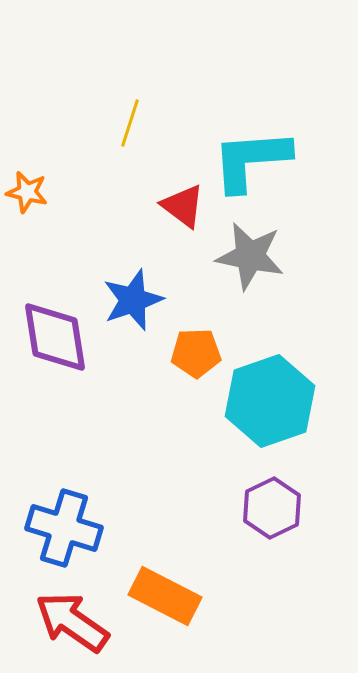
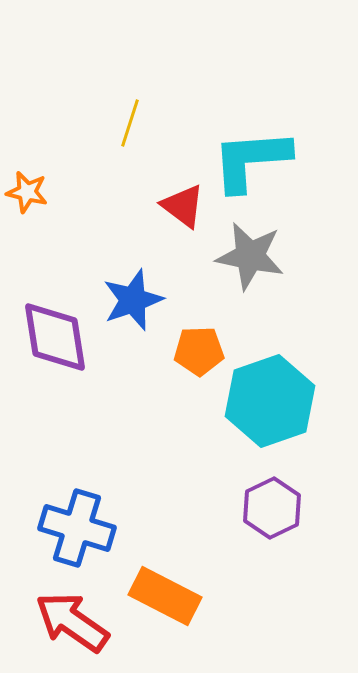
orange pentagon: moved 3 px right, 2 px up
blue cross: moved 13 px right
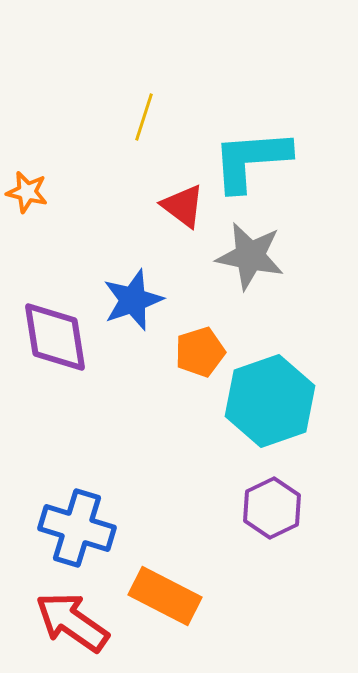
yellow line: moved 14 px right, 6 px up
orange pentagon: moved 1 px right, 1 px down; rotated 15 degrees counterclockwise
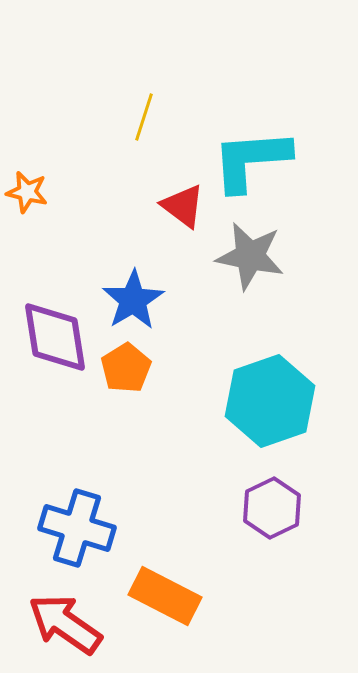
blue star: rotated 12 degrees counterclockwise
orange pentagon: moved 74 px left, 16 px down; rotated 15 degrees counterclockwise
red arrow: moved 7 px left, 2 px down
